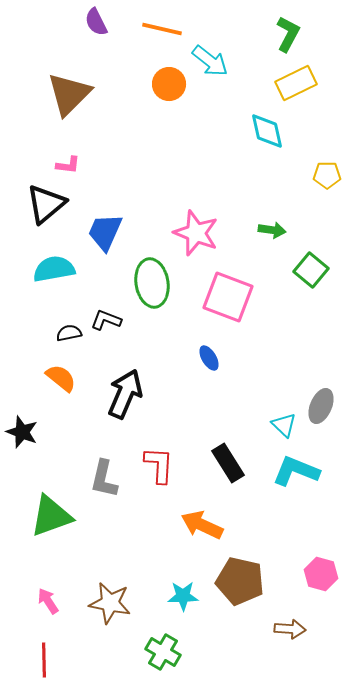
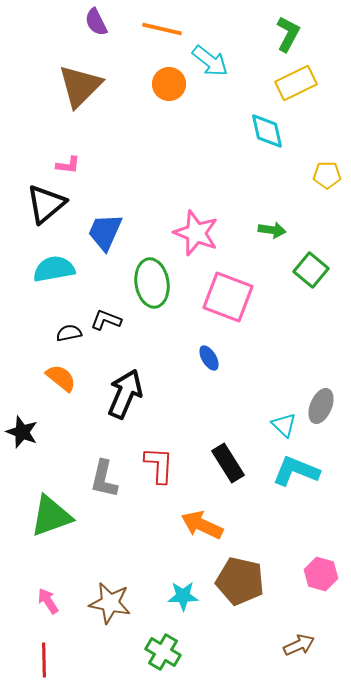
brown triangle: moved 11 px right, 8 px up
brown arrow: moved 9 px right, 16 px down; rotated 28 degrees counterclockwise
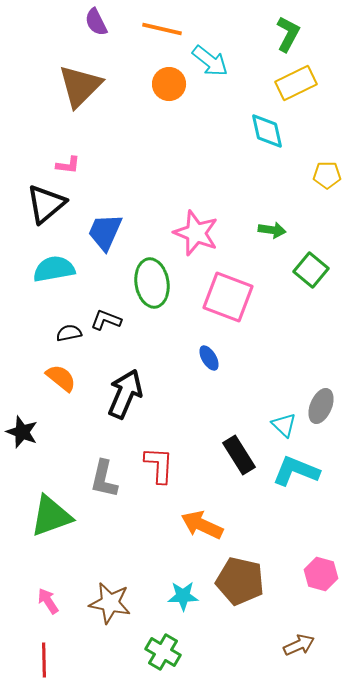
black rectangle: moved 11 px right, 8 px up
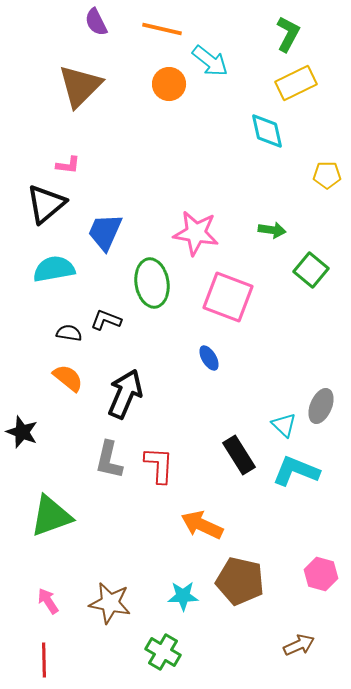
pink star: rotated 12 degrees counterclockwise
black semicircle: rotated 20 degrees clockwise
orange semicircle: moved 7 px right
gray L-shape: moved 5 px right, 19 px up
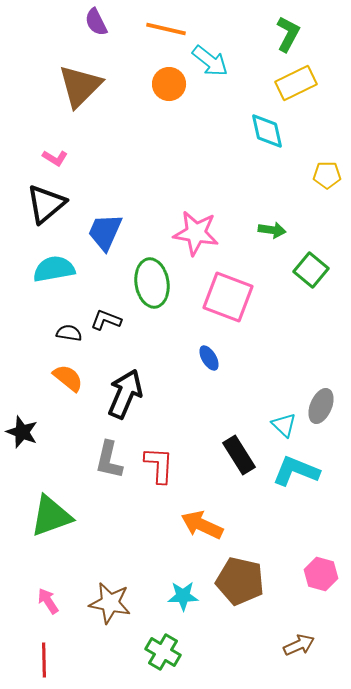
orange line: moved 4 px right
pink L-shape: moved 13 px left, 7 px up; rotated 25 degrees clockwise
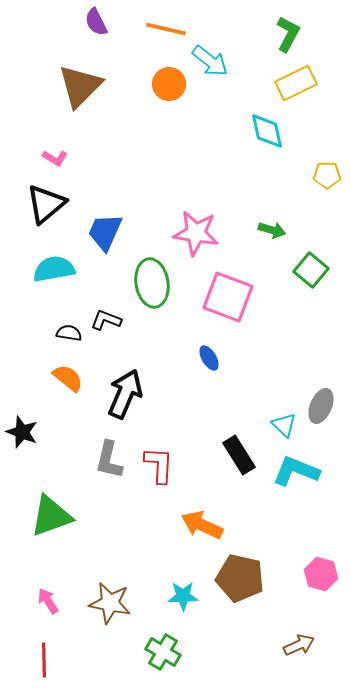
green arrow: rotated 8 degrees clockwise
brown pentagon: moved 3 px up
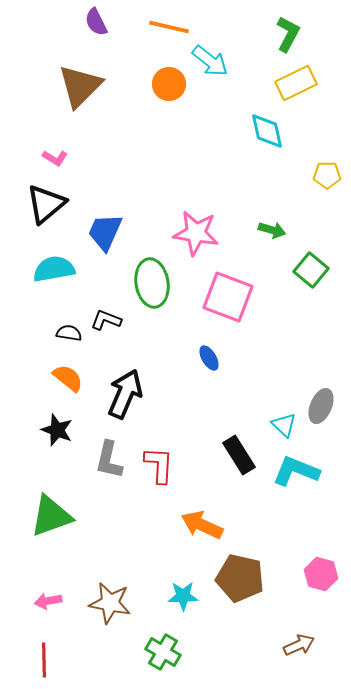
orange line: moved 3 px right, 2 px up
black star: moved 35 px right, 2 px up
pink arrow: rotated 68 degrees counterclockwise
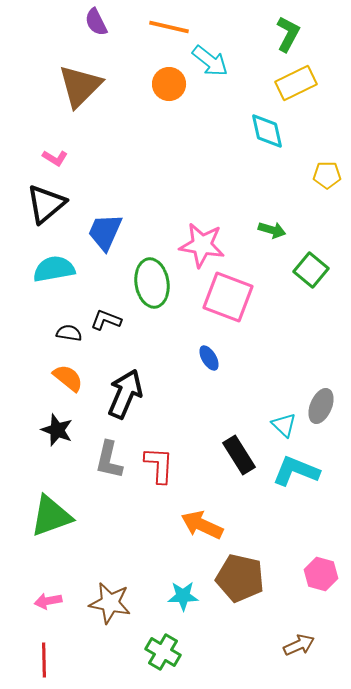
pink star: moved 6 px right, 12 px down
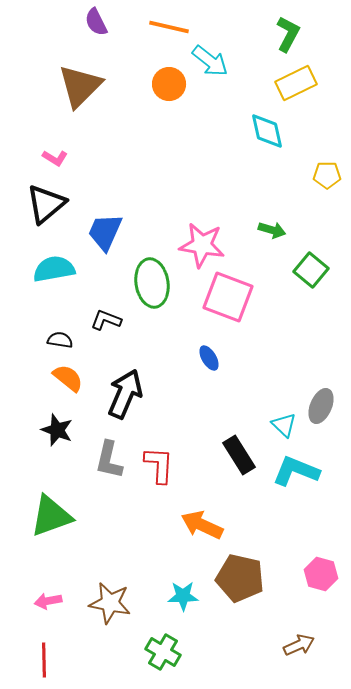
black semicircle: moved 9 px left, 7 px down
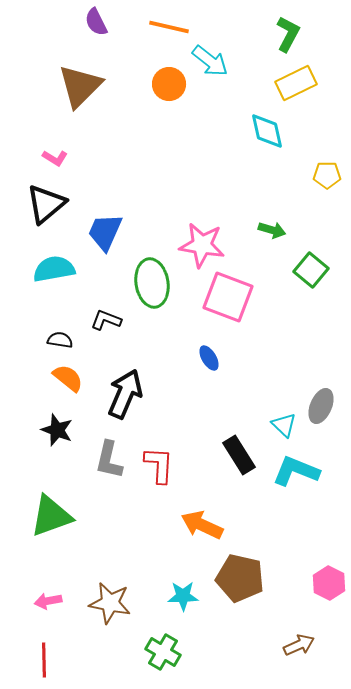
pink hexagon: moved 8 px right, 9 px down; rotated 12 degrees clockwise
